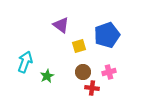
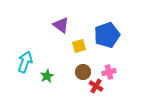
red cross: moved 4 px right, 2 px up; rotated 24 degrees clockwise
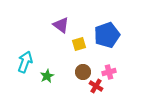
yellow square: moved 2 px up
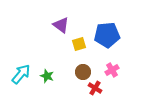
blue pentagon: rotated 15 degrees clockwise
cyan arrow: moved 4 px left, 12 px down; rotated 20 degrees clockwise
pink cross: moved 3 px right, 2 px up; rotated 16 degrees counterclockwise
green star: rotated 24 degrees counterclockwise
red cross: moved 1 px left, 2 px down
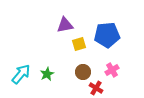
purple triangle: moved 4 px right; rotated 48 degrees counterclockwise
green star: moved 2 px up; rotated 24 degrees clockwise
red cross: moved 1 px right
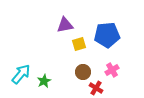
green star: moved 3 px left, 7 px down
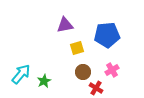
yellow square: moved 2 px left, 4 px down
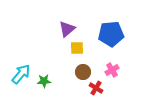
purple triangle: moved 2 px right, 4 px down; rotated 30 degrees counterclockwise
blue pentagon: moved 4 px right, 1 px up
yellow square: rotated 16 degrees clockwise
green star: rotated 24 degrees clockwise
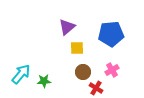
purple triangle: moved 2 px up
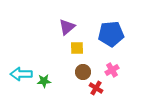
cyan arrow: rotated 130 degrees counterclockwise
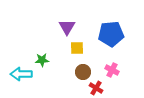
purple triangle: rotated 18 degrees counterclockwise
pink cross: rotated 32 degrees counterclockwise
green star: moved 2 px left, 21 px up
